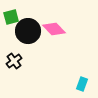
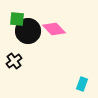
green square: moved 6 px right, 2 px down; rotated 21 degrees clockwise
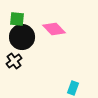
black circle: moved 6 px left, 6 px down
cyan rectangle: moved 9 px left, 4 px down
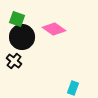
green square: rotated 14 degrees clockwise
pink diamond: rotated 10 degrees counterclockwise
black cross: rotated 14 degrees counterclockwise
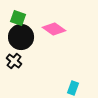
green square: moved 1 px right, 1 px up
black circle: moved 1 px left
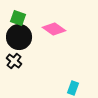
black circle: moved 2 px left
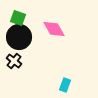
pink diamond: rotated 25 degrees clockwise
cyan rectangle: moved 8 px left, 3 px up
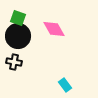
black circle: moved 1 px left, 1 px up
black cross: moved 1 px down; rotated 28 degrees counterclockwise
cyan rectangle: rotated 56 degrees counterclockwise
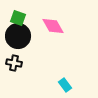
pink diamond: moved 1 px left, 3 px up
black cross: moved 1 px down
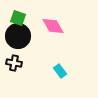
cyan rectangle: moved 5 px left, 14 px up
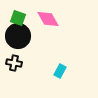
pink diamond: moved 5 px left, 7 px up
cyan rectangle: rotated 64 degrees clockwise
